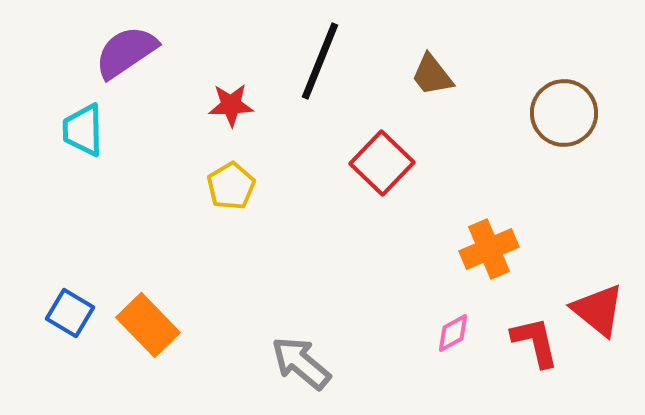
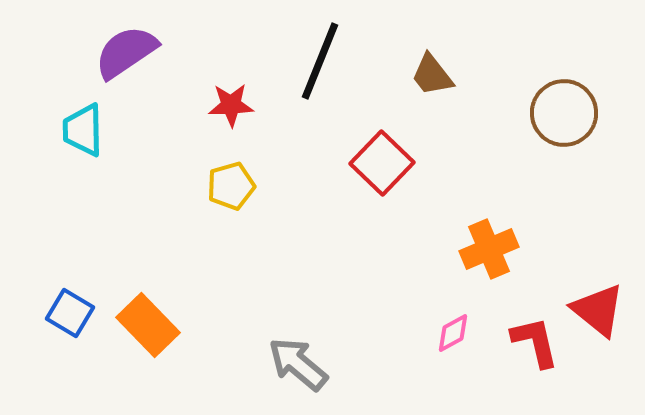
yellow pentagon: rotated 15 degrees clockwise
gray arrow: moved 3 px left, 1 px down
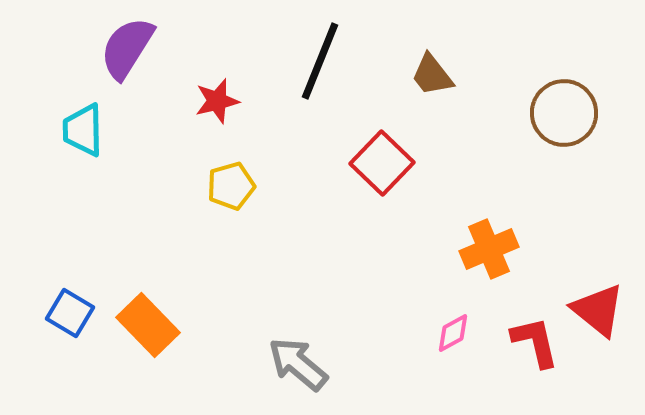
purple semicircle: moved 1 px right, 4 px up; rotated 24 degrees counterclockwise
red star: moved 14 px left, 4 px up; rotated 12 degrees counterclockwise
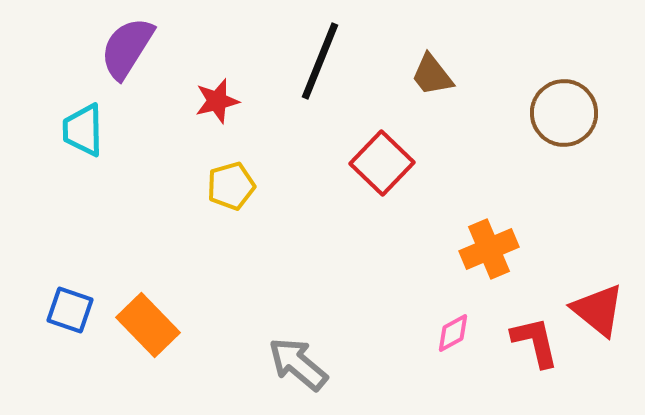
blue square: moved 3 px up; rotated 12 degrees counterclockwise
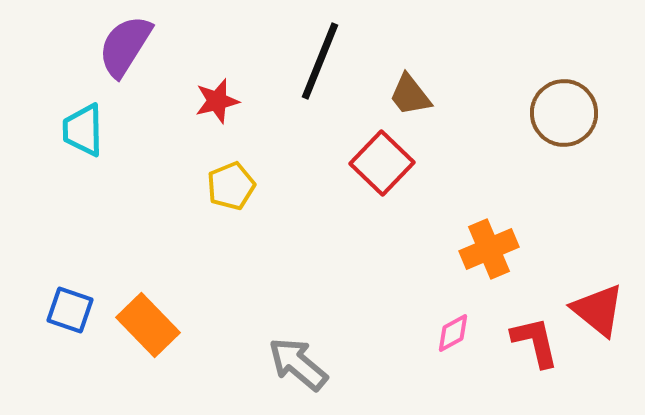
purple semicircle: moved 2 px left, 2 px up
brown trapezoid: moved 22 px left, 20 px down
yellow pentagon: rotated 6 degrees counterclockwise
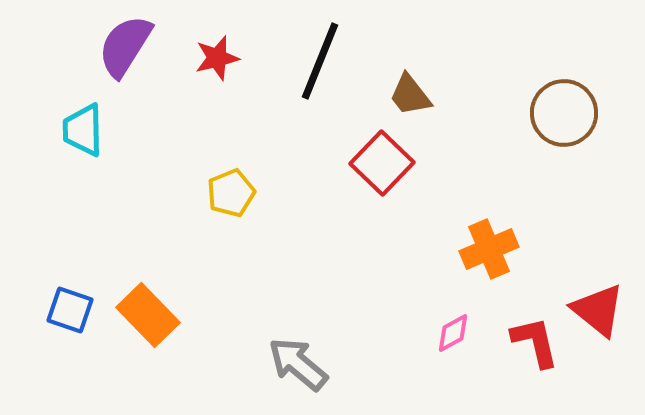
red star: moved 43 px up
yellow pentagon: moved 7 px down
orange rectangle: moved 10 px up
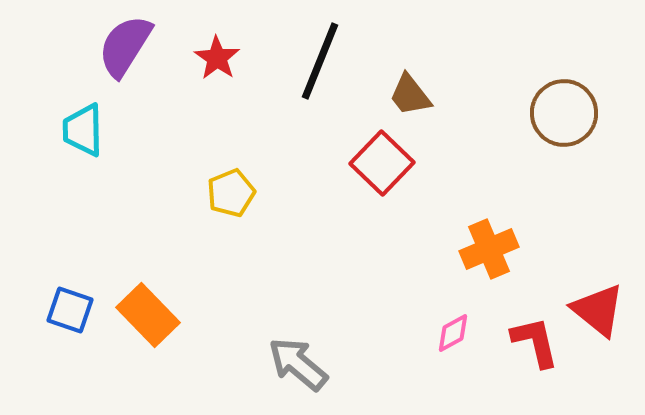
red star: rotated 24 degrees counterclockwise
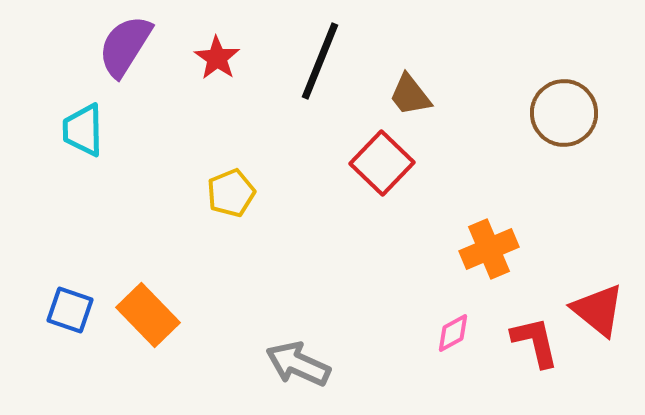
gray arrow: rotated 16 degrees counterclockwise
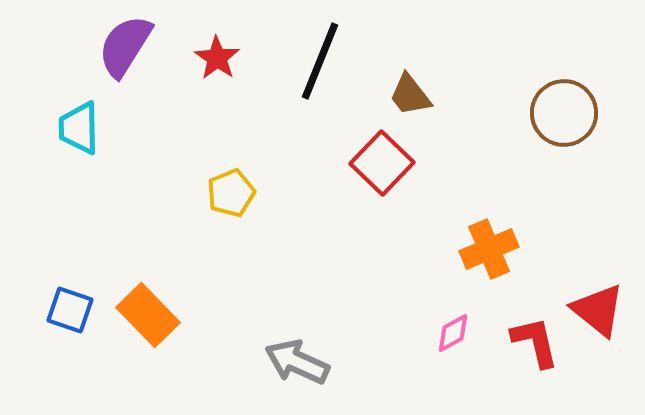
cyan trapezoid: moved 4 px left, 2 px up
gray arrow: moved 1 px left, 2 px up
